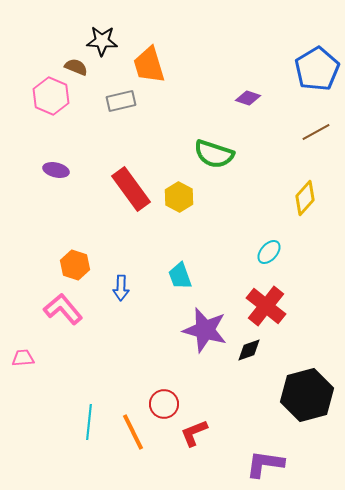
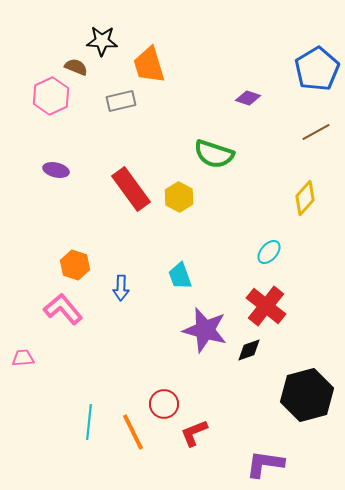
pink hexagon: rotated 12 degrees clockwise
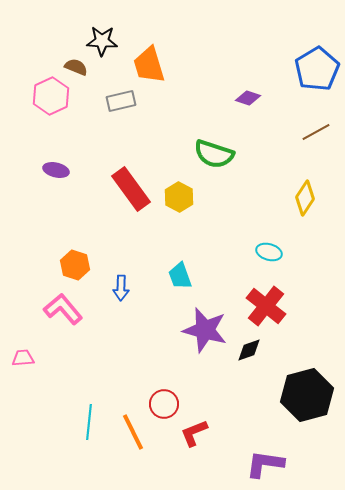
yellow diamond: rotated 8 degrees counterclockwise
cyan ellipse: rotated 65 degrees clockwise
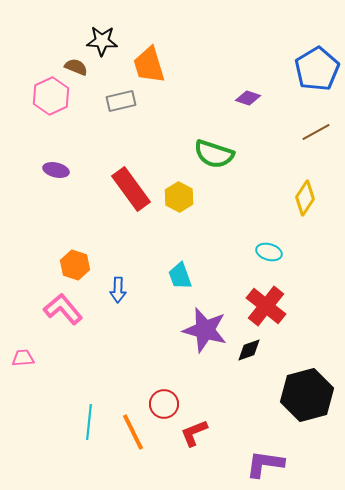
blue arrow: moved 3 px left, 2 px down
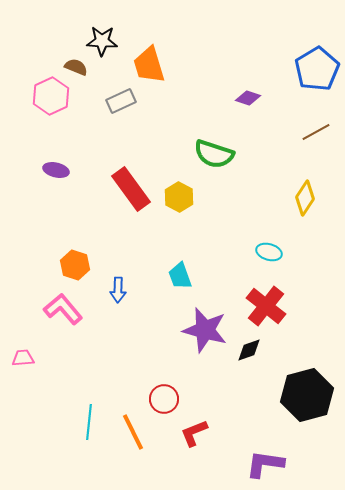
gray rectangle: rotated 12 degrees counterclockwise
red circle: moved 5 px up
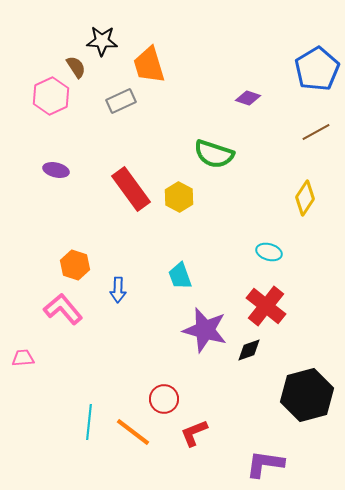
brown semicircle: rotated 35 degrees clockwise
orange line: rotated 27 degrees counterclockwise
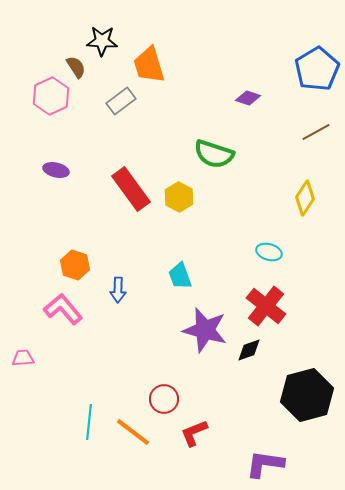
gray rectangle: rotated 12 degrees counterclockwise
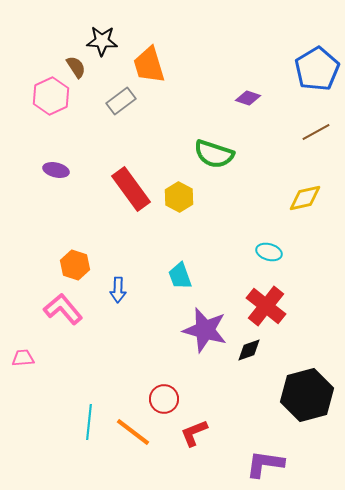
yellow diamond: rotated 44 degrees clockwise
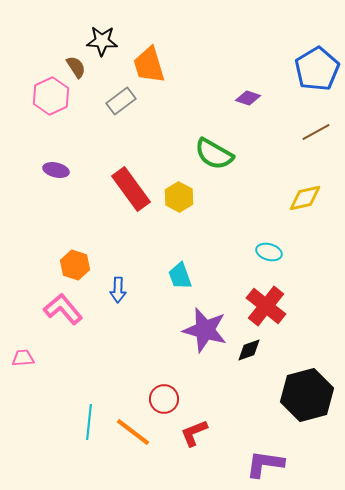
green semicircle: rotated 12 degrees clockwise
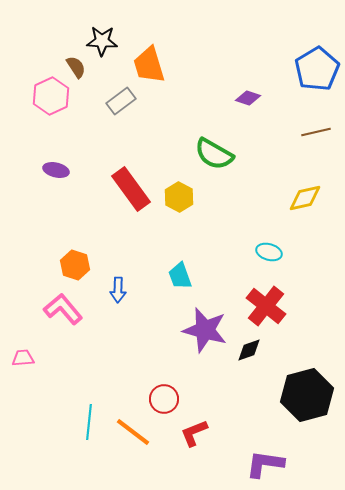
brown line: rotated 16 degrees clockwise
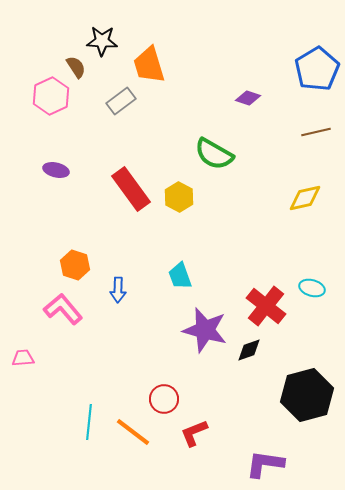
cyan ellipse: moved 43 px right, 36 px down
